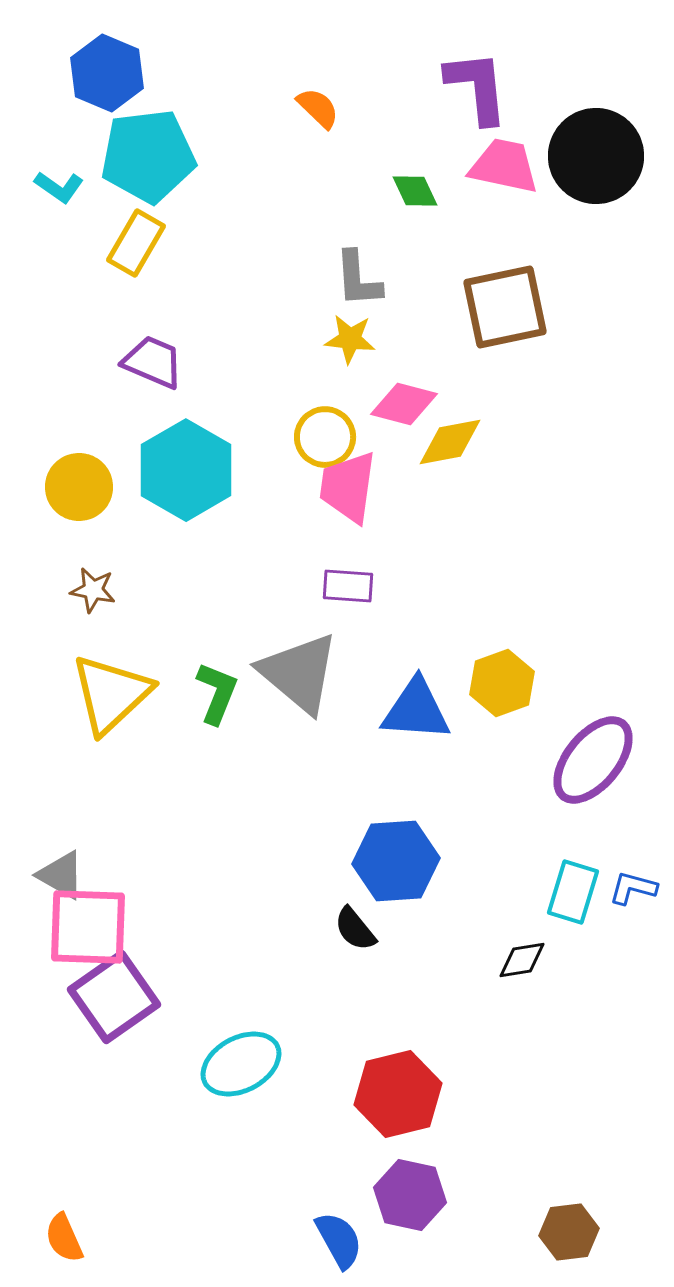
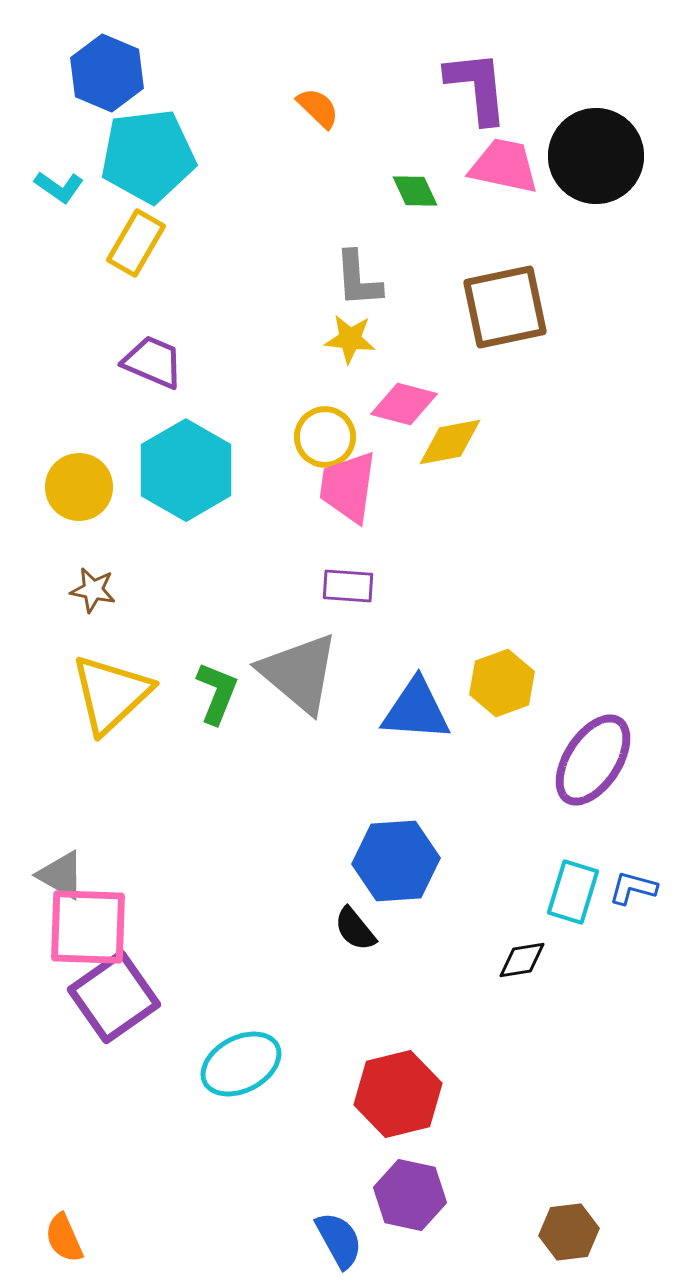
purple ellipse at (593, 760): rotated 6 degrees counterclockwise
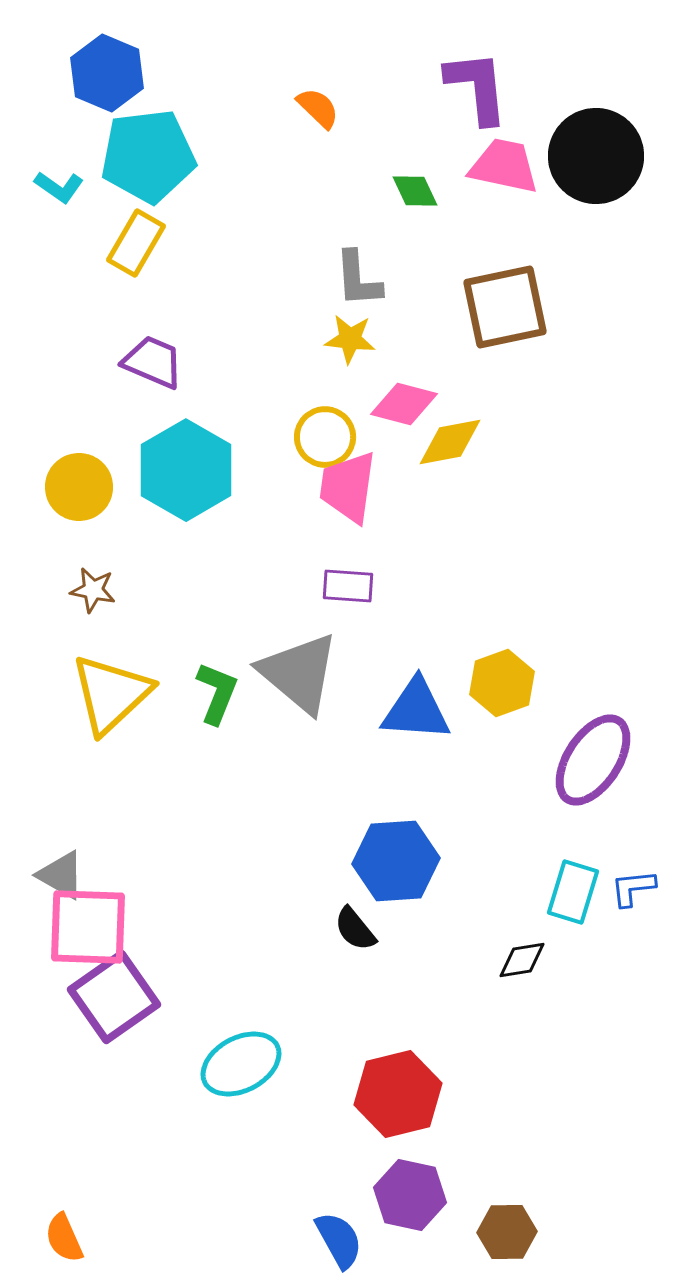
blue L-shape at (633, 888): rotated 21 degrees counterclockwise
brown hexagon at (569, 1232): moved 62 px left; rotated 6 degrees clockwise
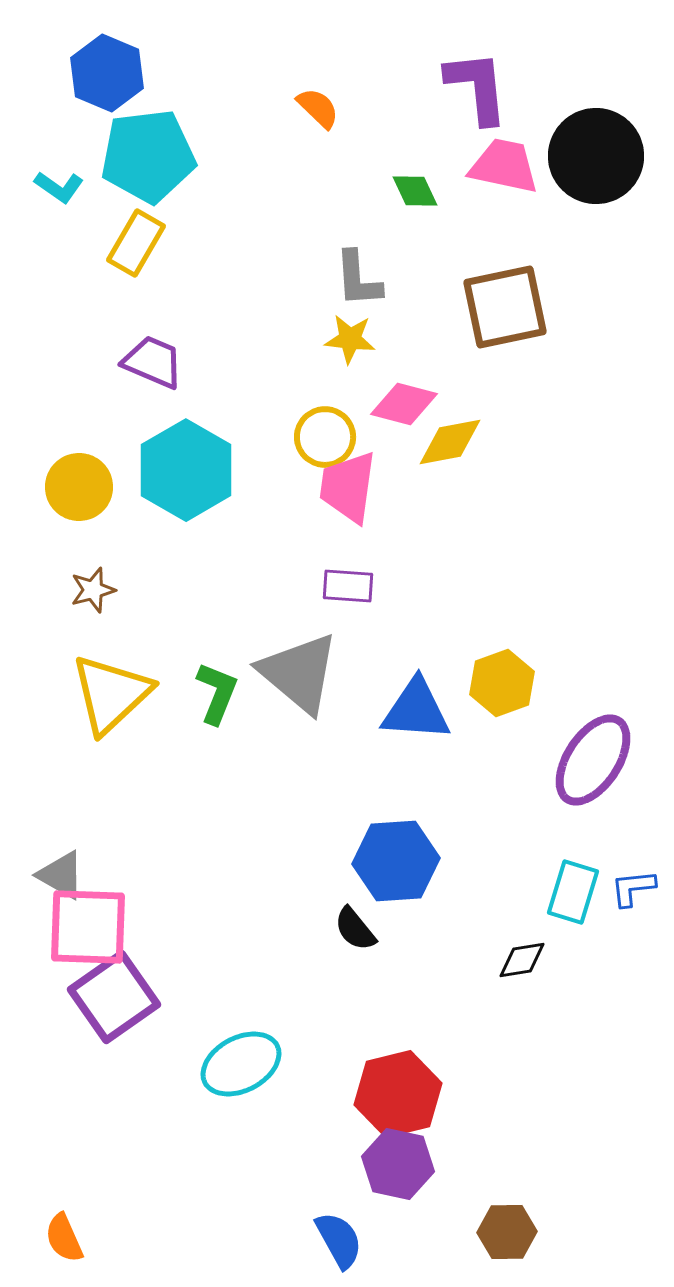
brown star at (93, 590): rotated 27 degrees counterclockwise
purple hexagon at (410, 1195): moved 12 px left, 31 px up
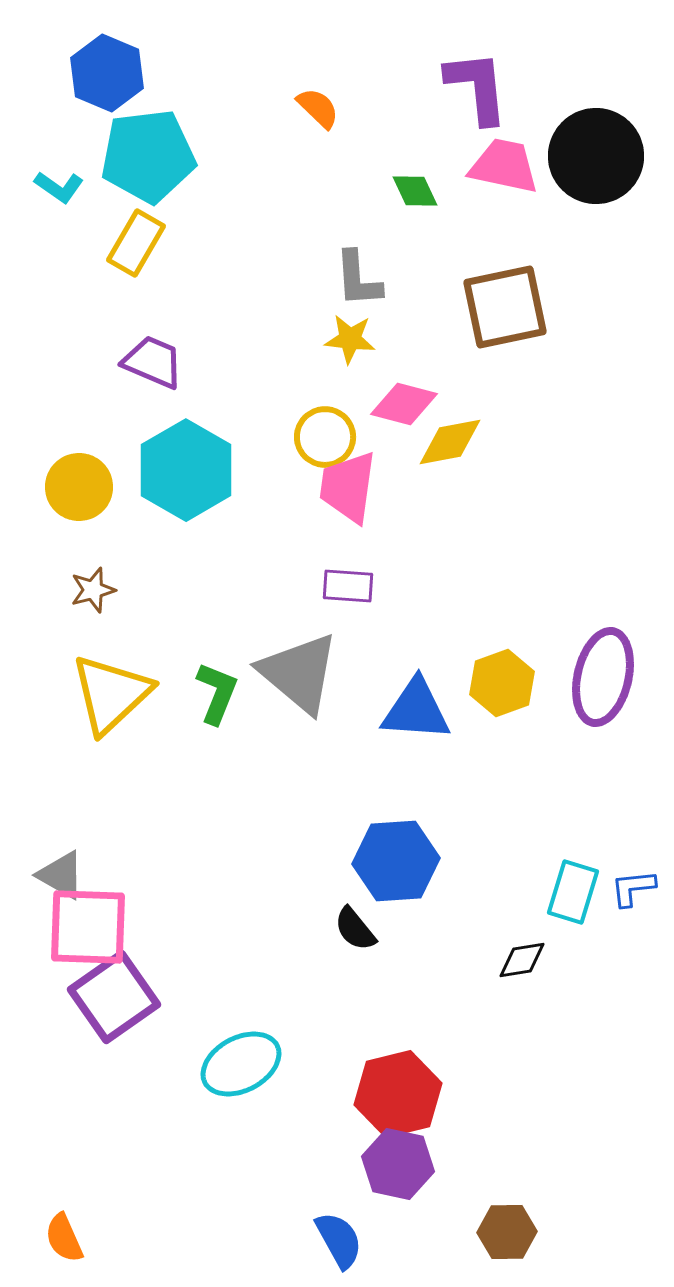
purple ellipse at (593, 760): moved 10 px right, 83 px up; rotated 20 degrees counterclockwise
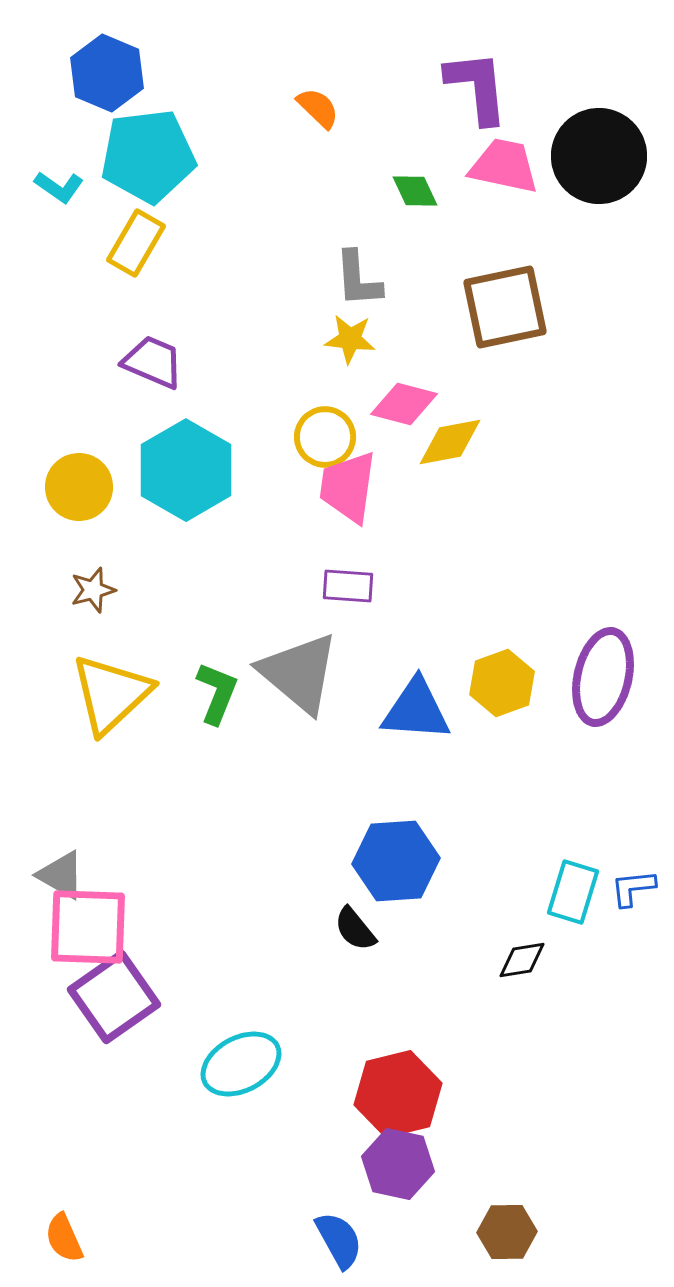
black circle at (596, 156): moved 3 px right
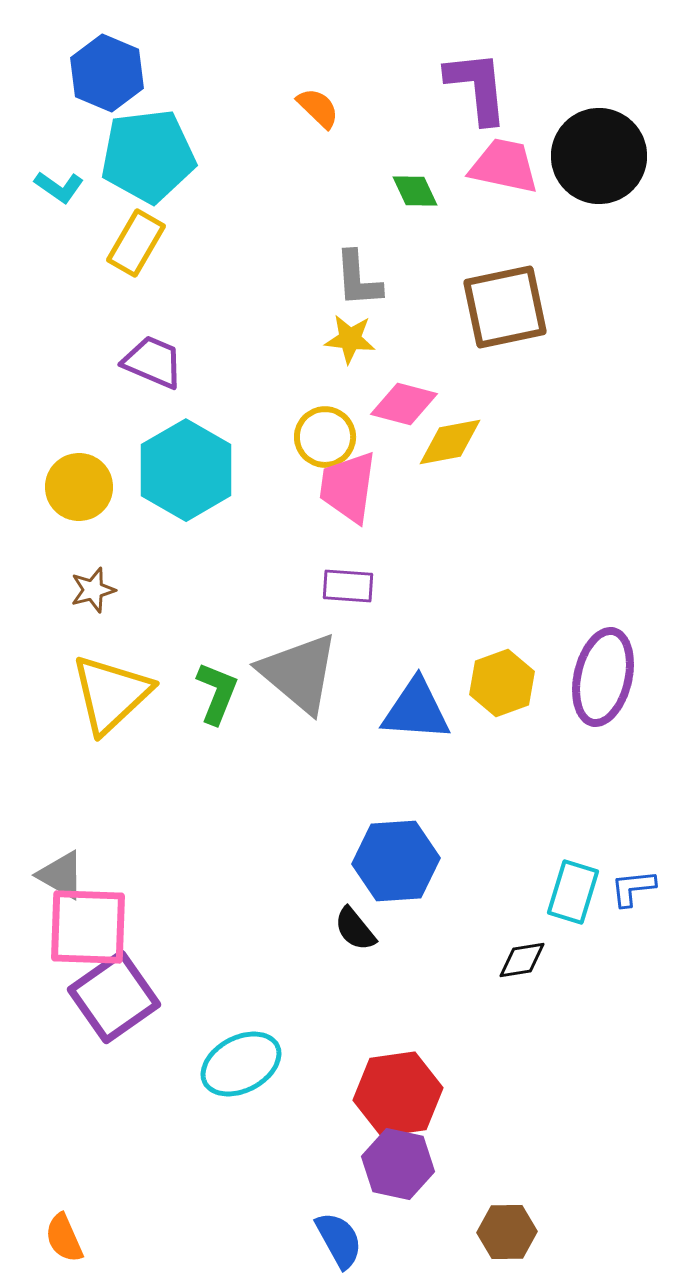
red hexagon at (398, 1094): rotated 6 degrees clockwise
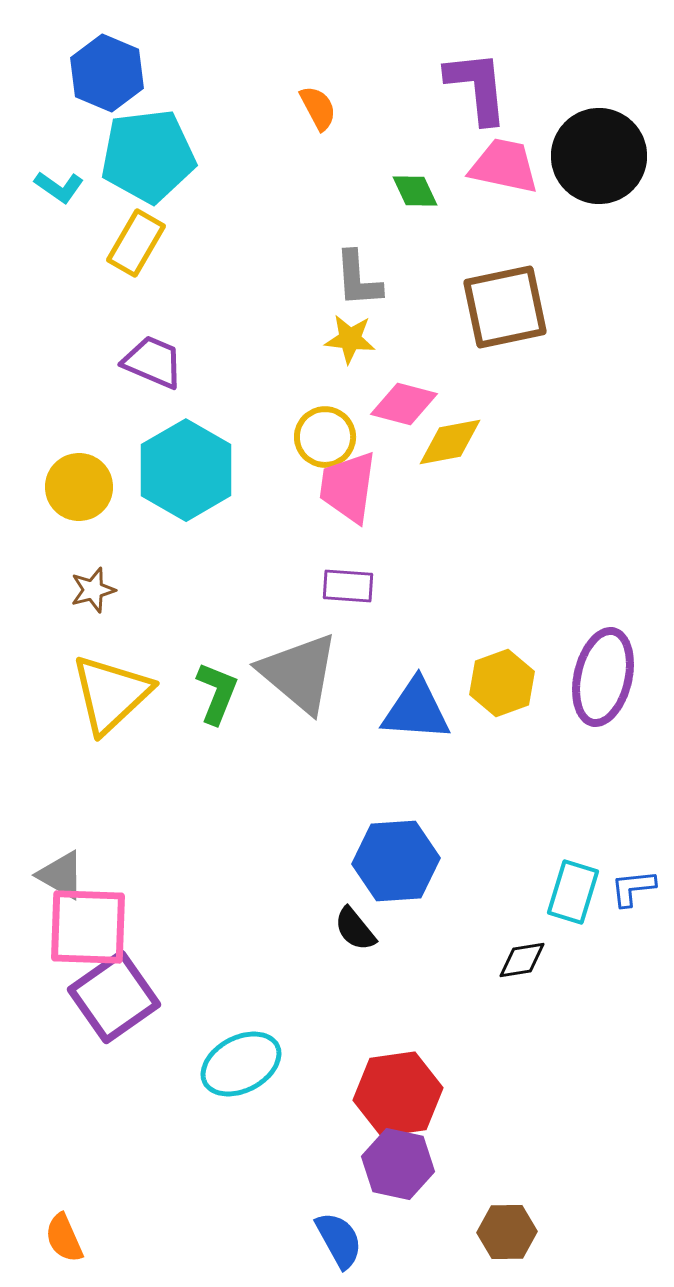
orange semicircle at (318, 108): rotated 18 degrees clockwise
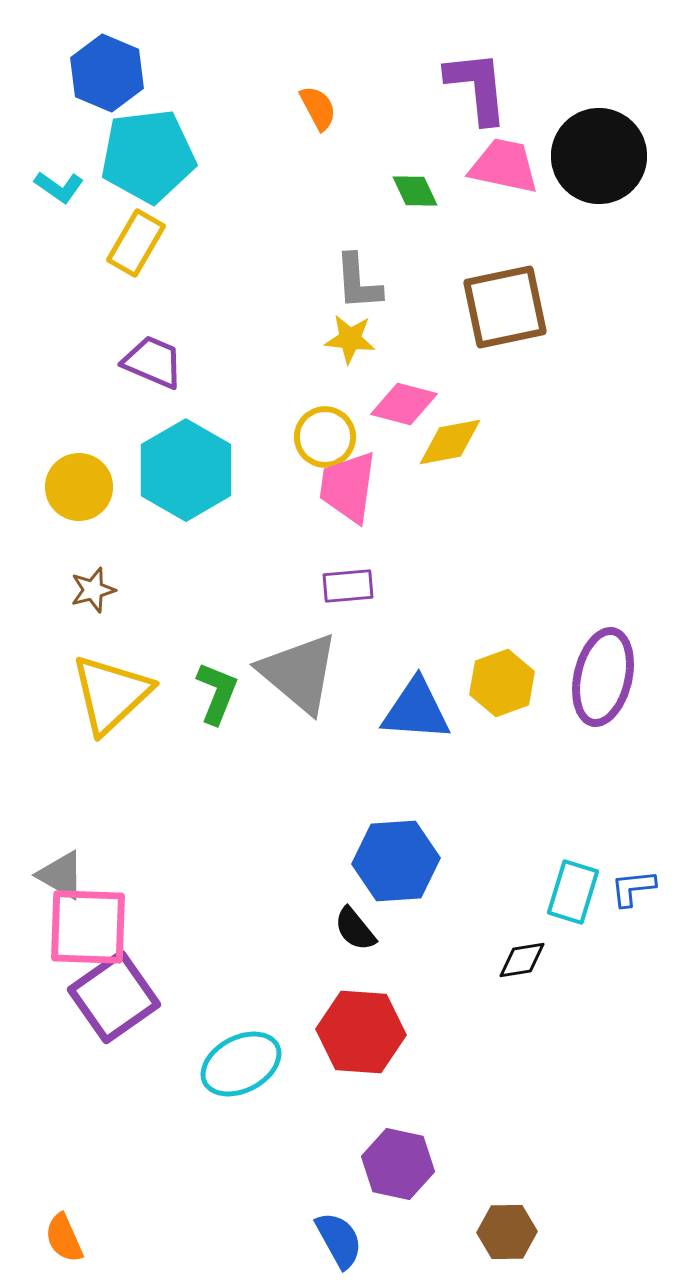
gray L-shape at (358, 279): moved 3 px down
purple rectangle at (348, 586): rotated 9 degrees counterclockwise
red hexagon at (398, 1094): moved 37 px left, 62 px up; rotated 12 degrees clockwise
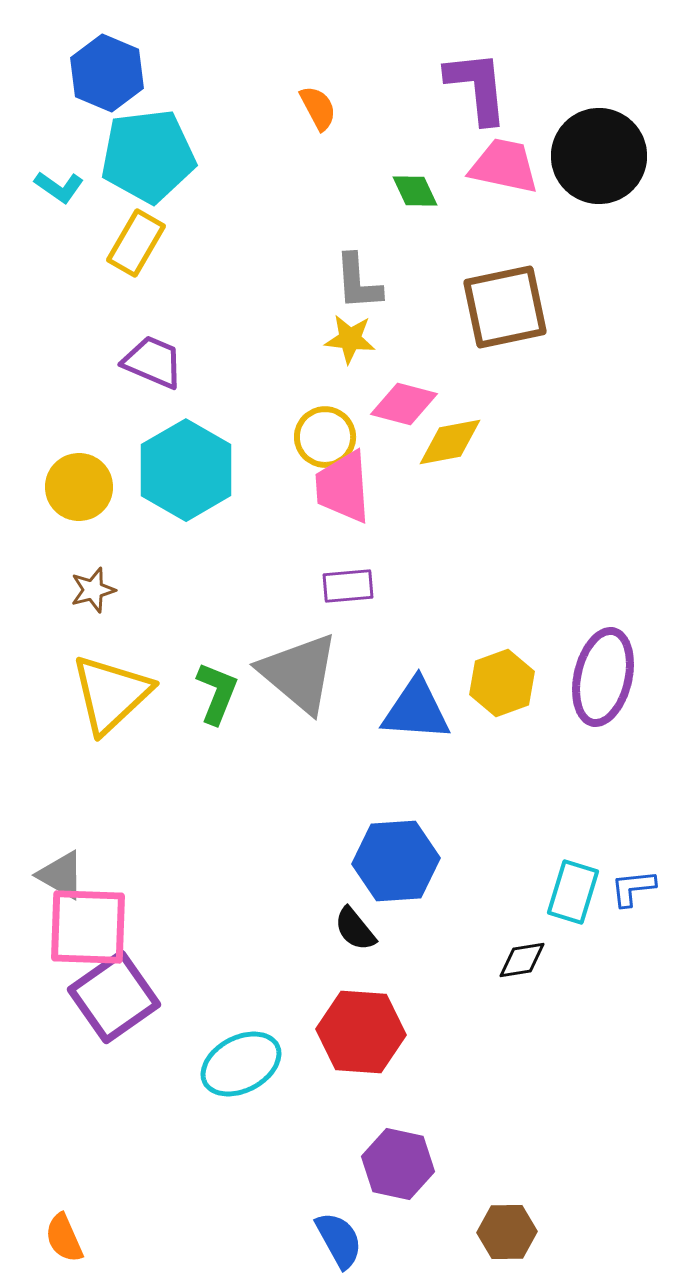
pink trapezoid at (348, 487): moved 5 px left; rotated 12 degrees counterclockwise
